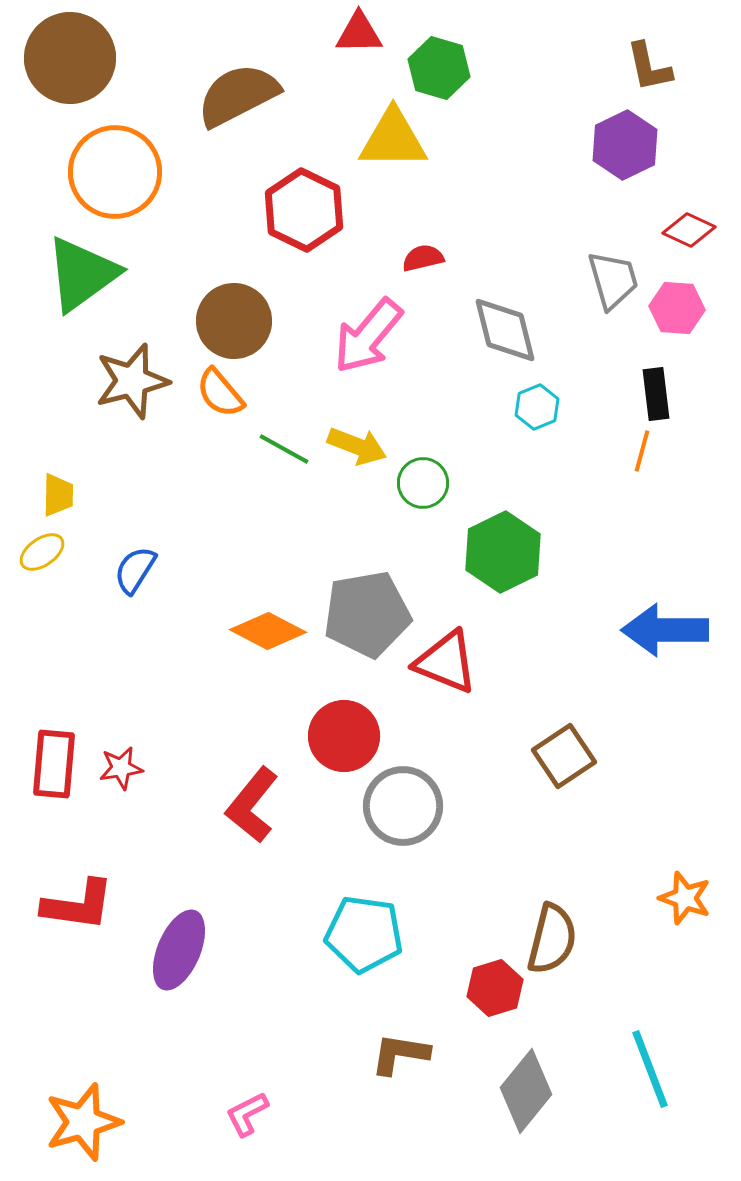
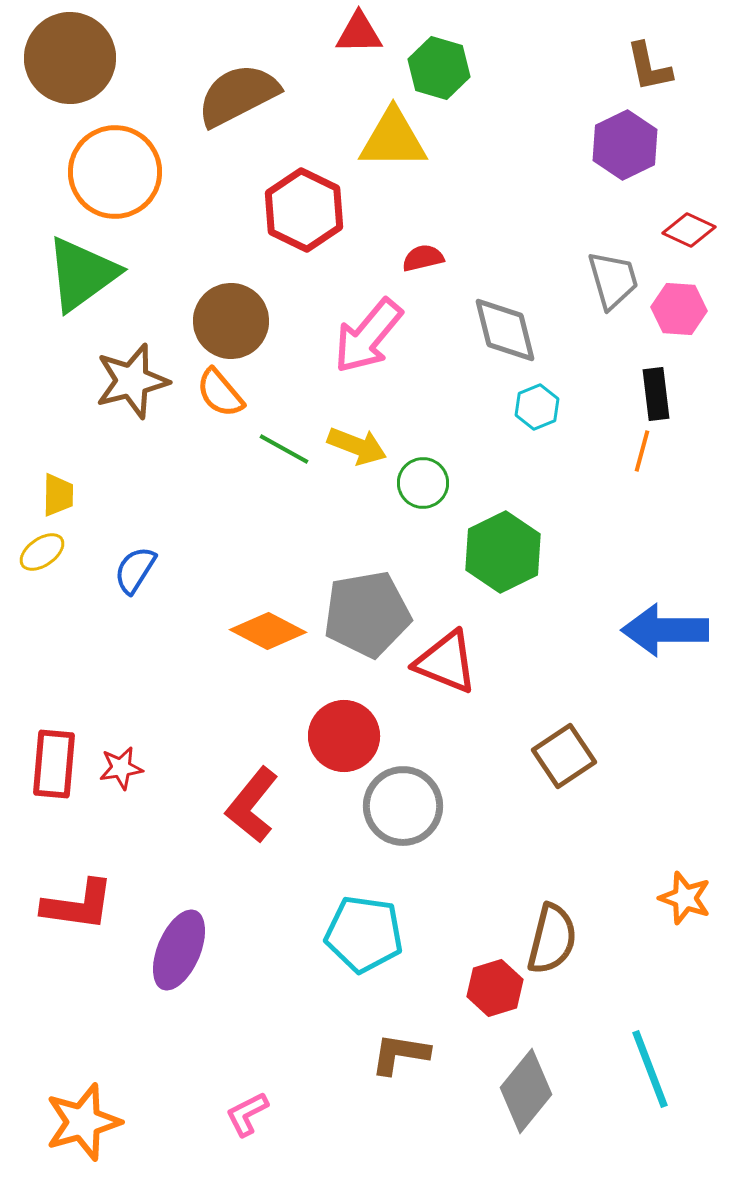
pink hexagon at (677, 308): moved 2 px right, 1 px down
brown circle at (234, 321): moved 3 px left
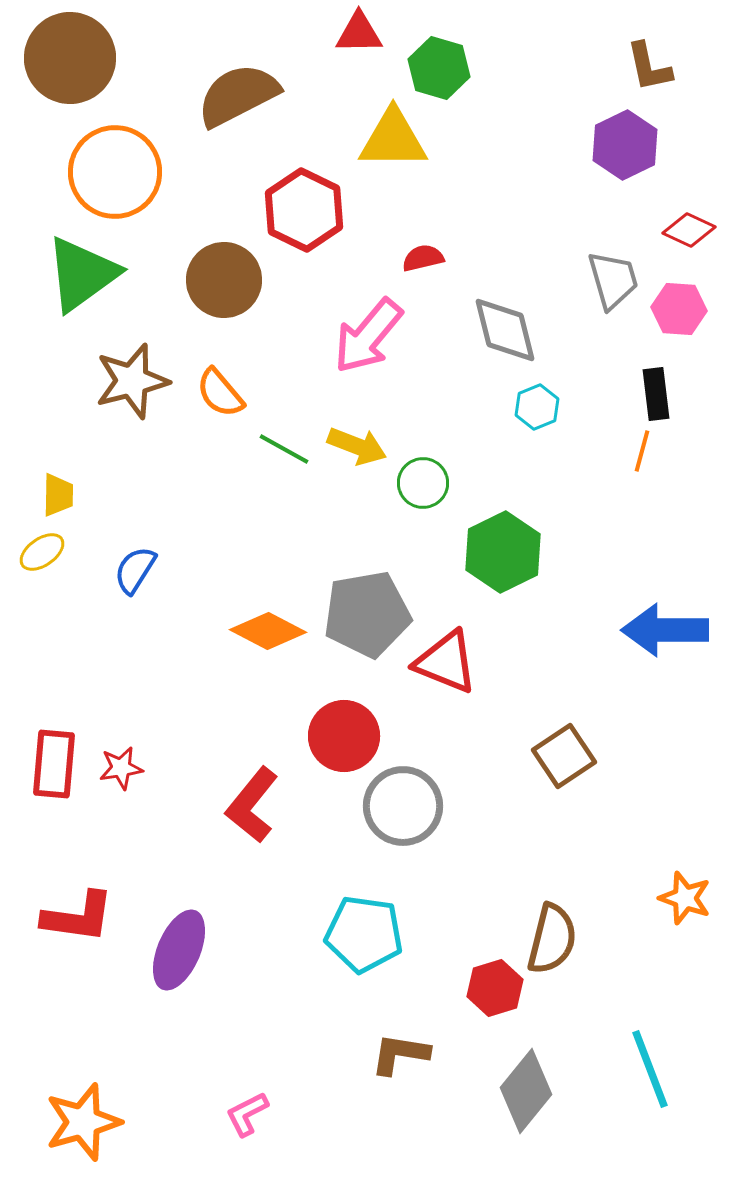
brown circle at (231, 321): moved 7 px left, 41 px up
red L-shape at (78, 905): moved 12 px down
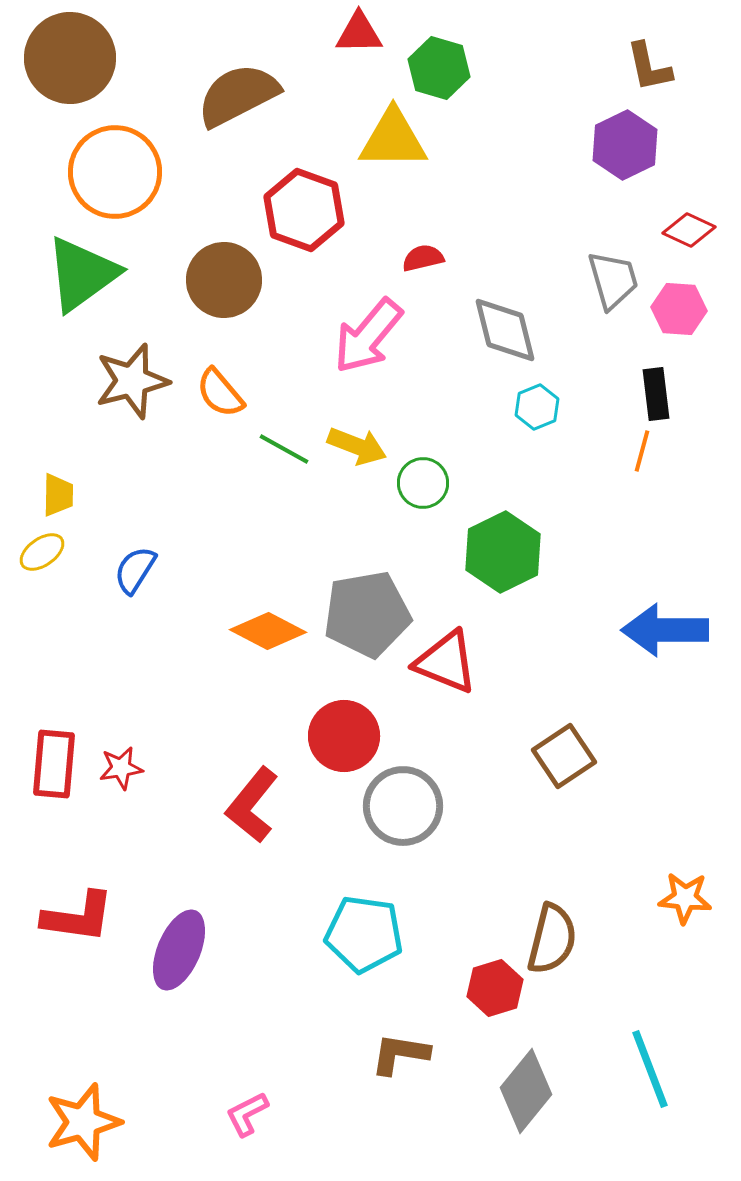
red hexagon at (304, 210): rotated 6 degrees counterclockwise
orange star at (685, 898): rotated 14 degrees counterclockwise
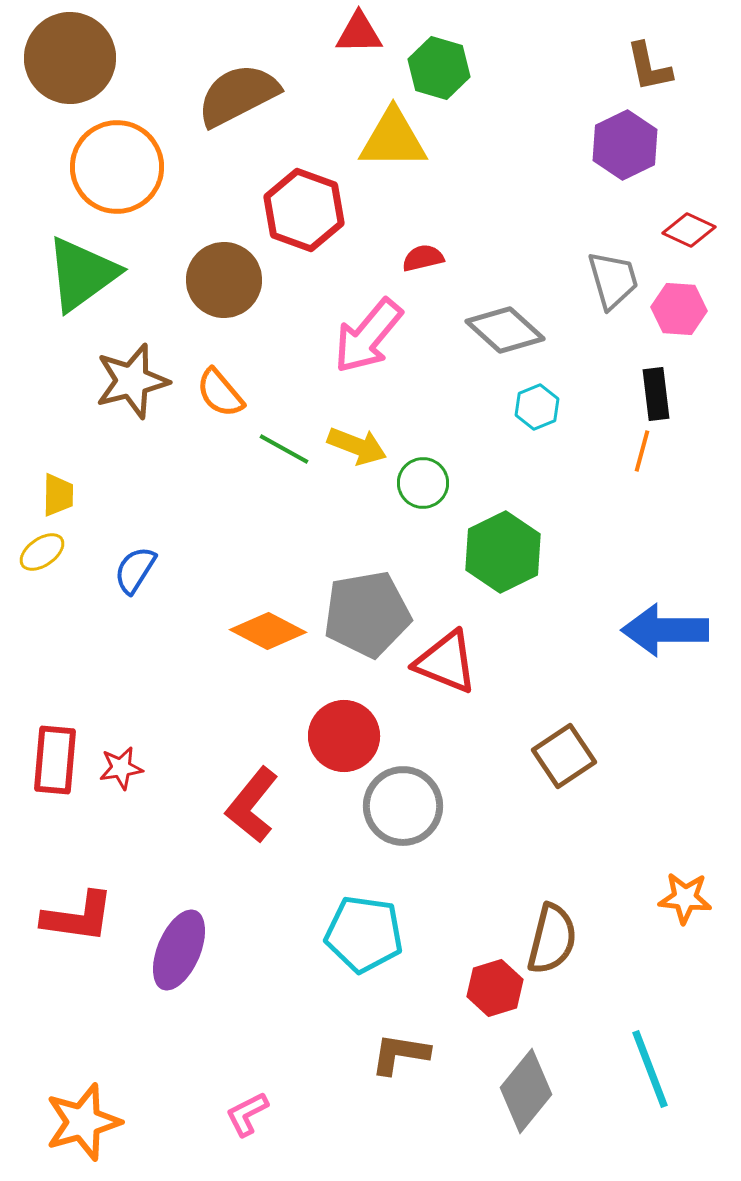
orange circle at (115, 172): moved 2 px right, 5 px up
gray diamond at (505, 330): rotated 34 degrees counterclockwise
red rectangle at (54, 764): moved 1 px right, 4 px up
